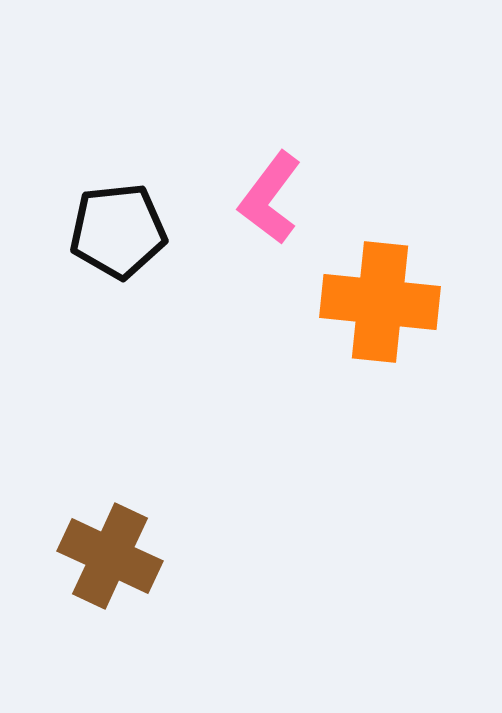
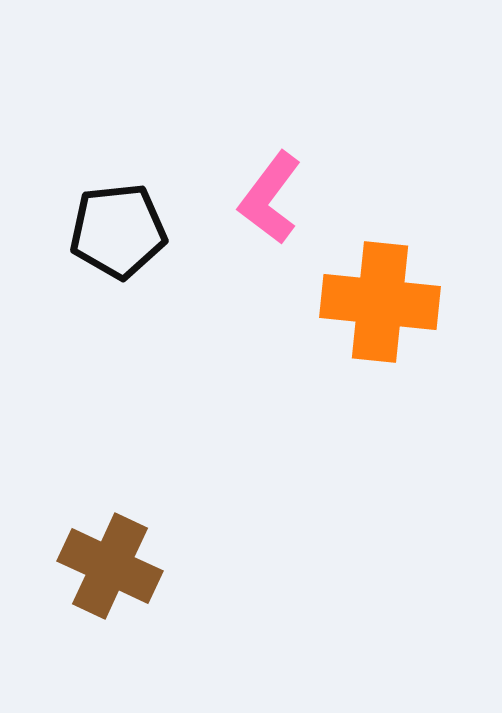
brown cross: moved 10 px down
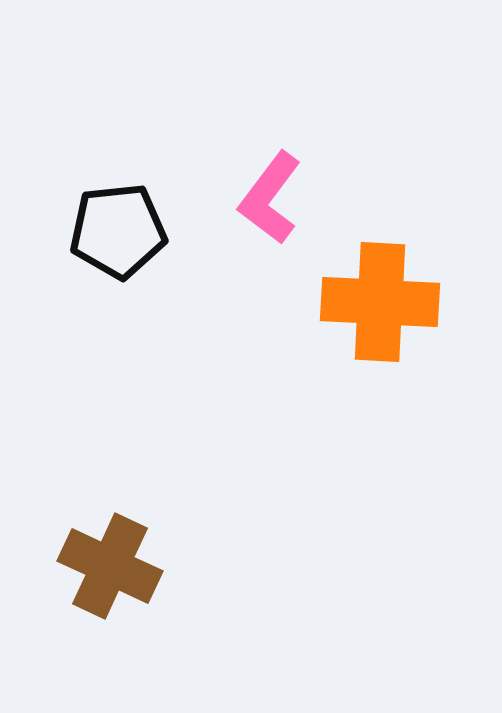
orange cross: rotated 3 degrees counterclockwise
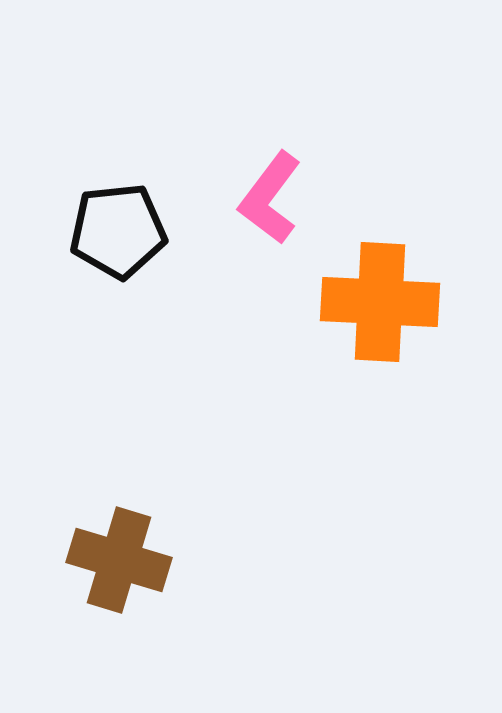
brown cross: moved 9 px right, 6 px up; rotated 8 degrees counterclockwise
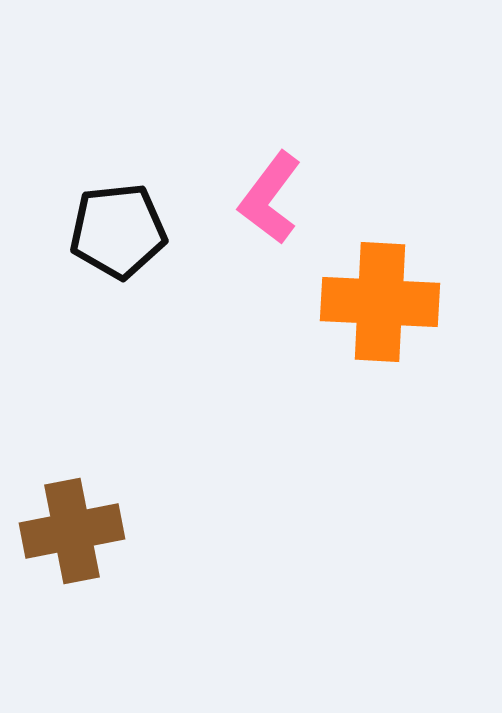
brown cross: moved 47 px left, 29 px up; rotated 28 degrees counterclockwise
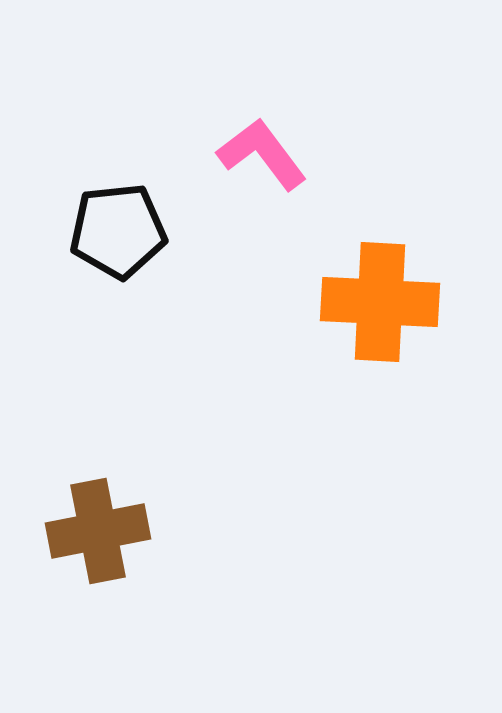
pink L-shape: moved 8 px left, 44 px up; rotated 106 degrees clockwise
brown cross: moved 26 px right
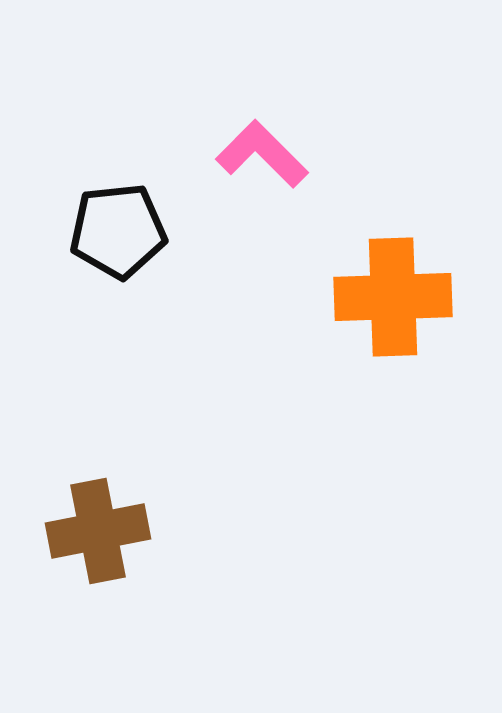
pink L-shape: rotated 8 degrees counterclockwise
orange cross: moved 13 px right, 5 px up; rotated 5 degrees counterclockwise
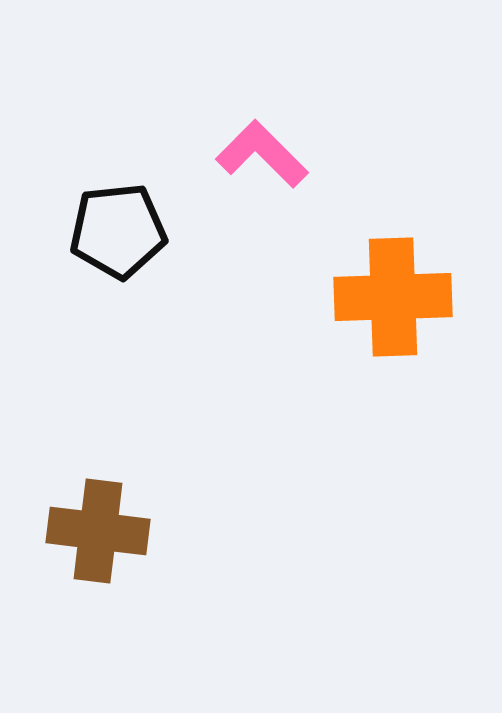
brown cross: rotated 18 degrees clockwise
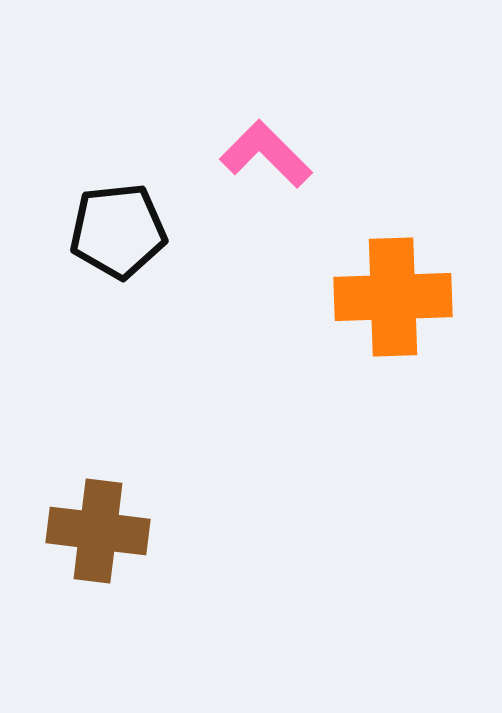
pink L-shape: moved 4 px right
